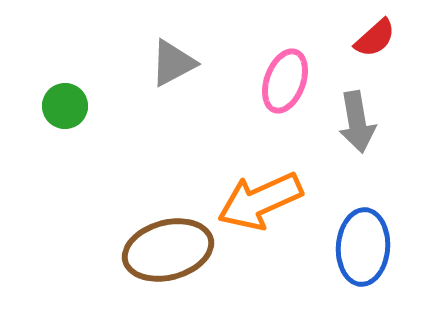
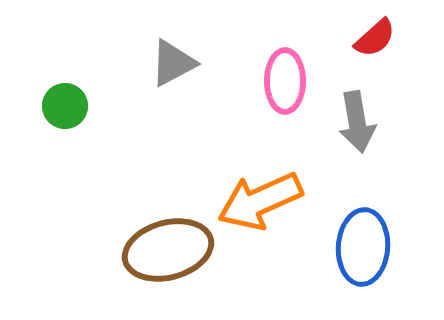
pink ellipse: rotated 20 degrees counterclockwise
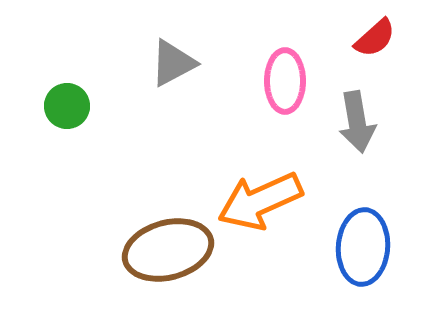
green circle: moved 2 px right
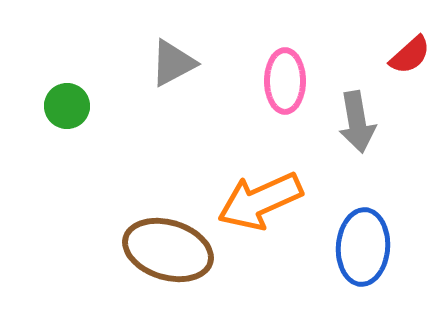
red semicircle: moved 35 px right, 17 px down
brown ellipse: rotated 32 degrees clockwise
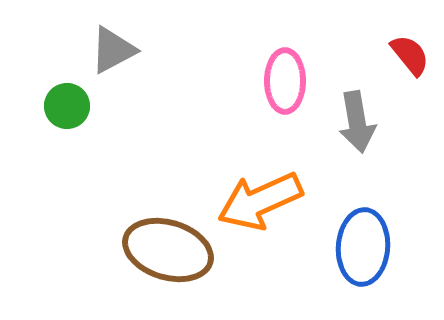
red semicircle: rotated 87 degrees counterclockwise
gray triangle: moved 60 px left, 13 px up
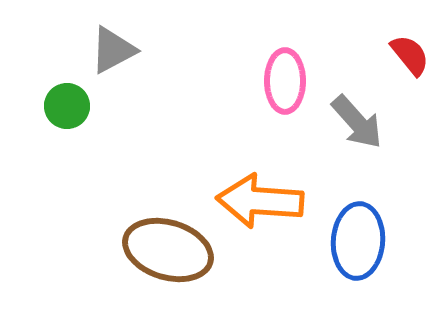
gray arrow: rotated 32 degrees counterclockwise
orange arrow: rotated 28 degrees clockwise
blue ellipse: moved 5 px left, 6 px up
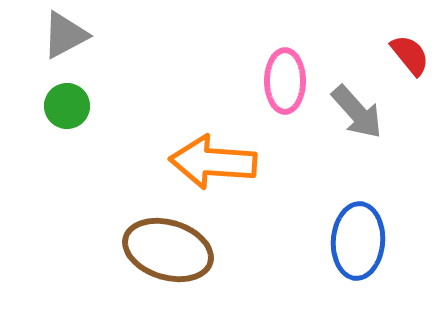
gray triangle: moved 48 px left, 15 px up
gray arrow: moved 10 px up
orange arrow: moved 47 px left, 39 px up
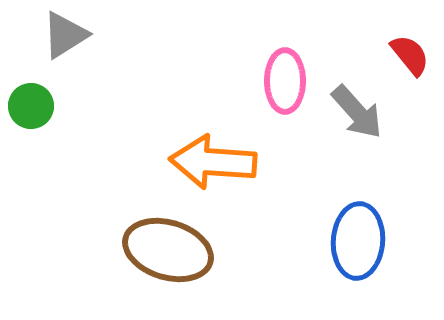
gray triangle: rotated 4 degrees counterclockwise
green circle: moved 36 px left
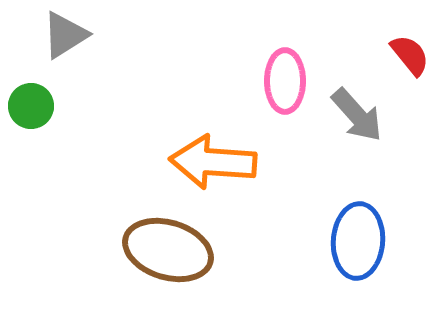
gray arrow: moved 3 px down
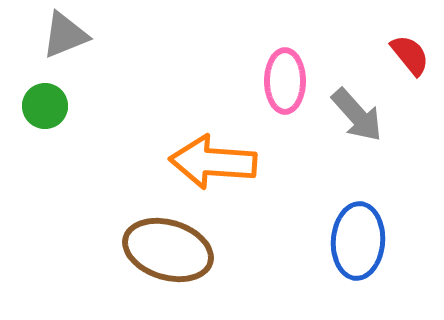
gray triangle: rotated 10 degrees clockwise
green circle: moved 14 px right
